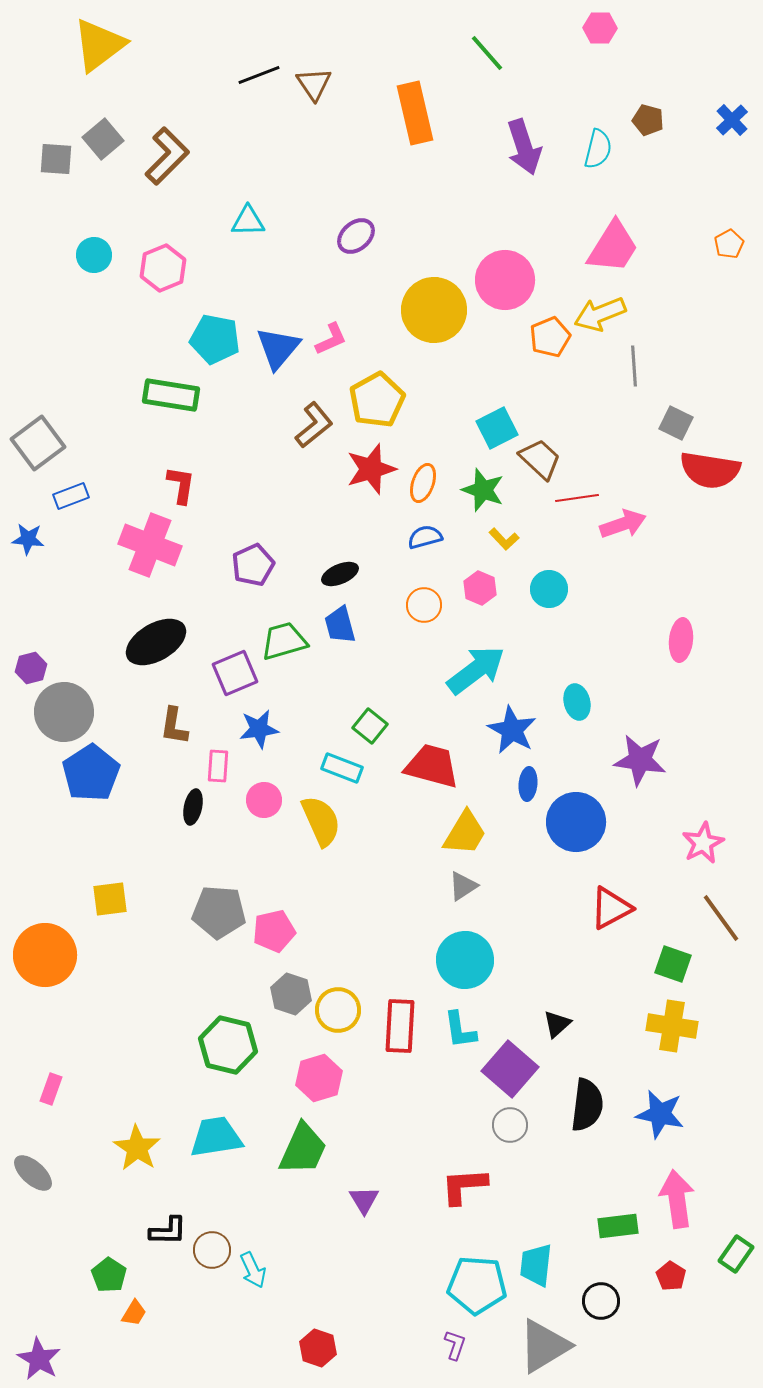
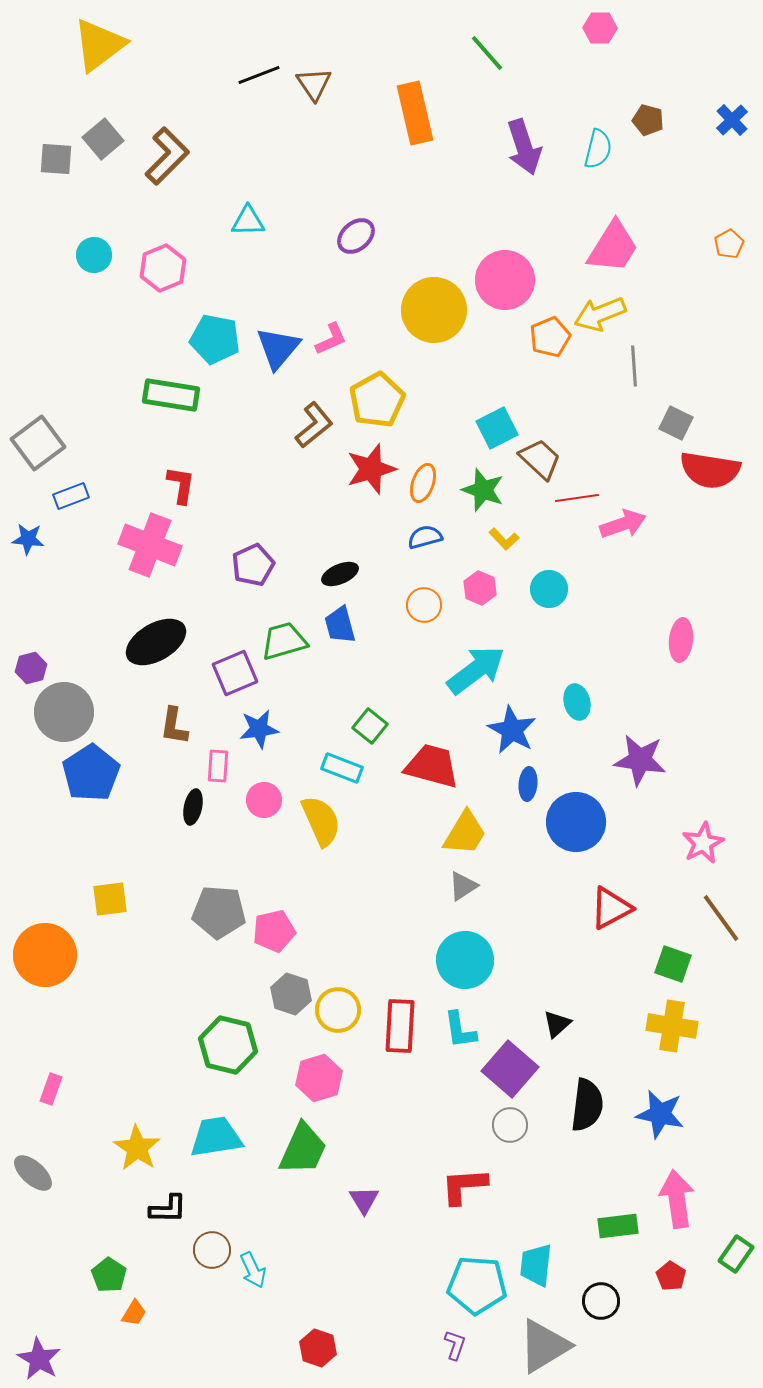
black L-shape at (168, 1231): moved 22 px up
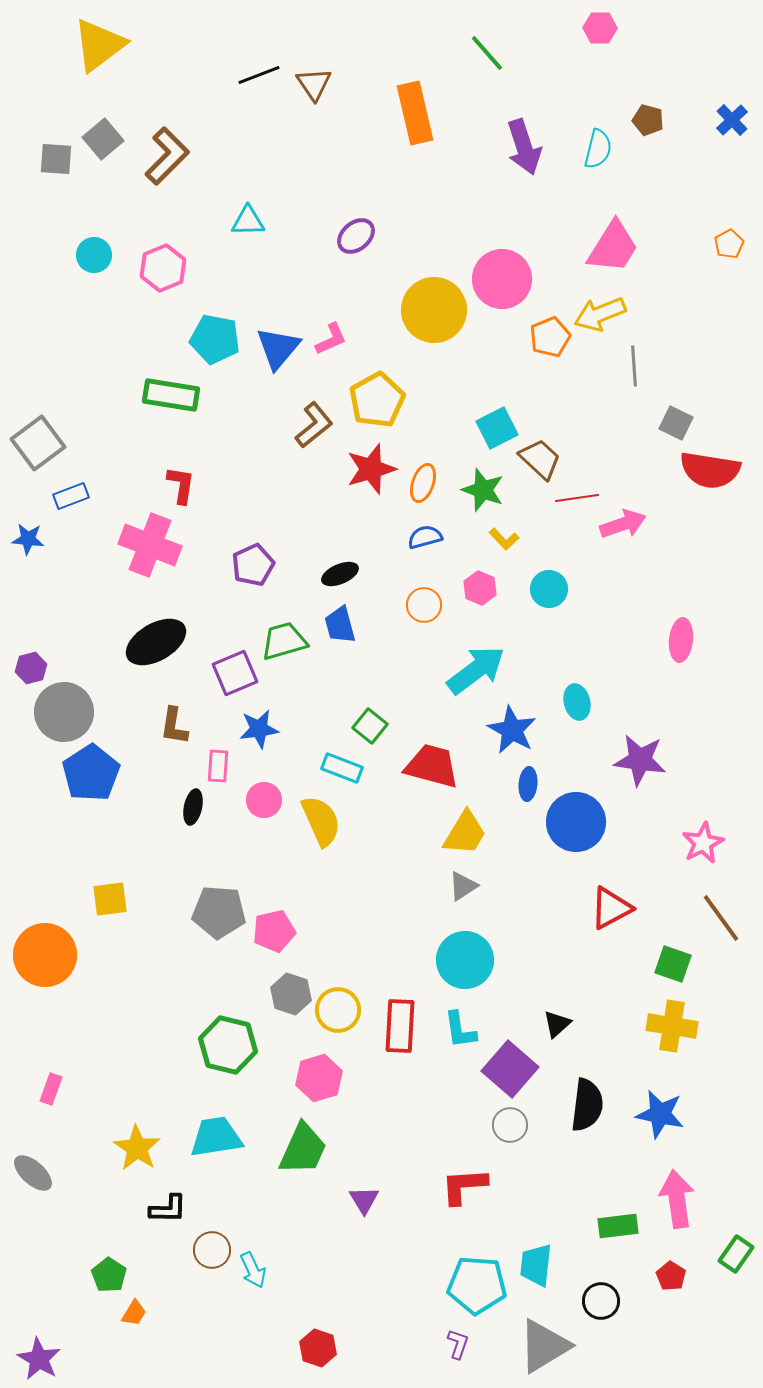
pink circle at (505, 280): moved 3 px left, 1 px up
purple L-shape at (455, 1345): moved 3 px right, 1 px up
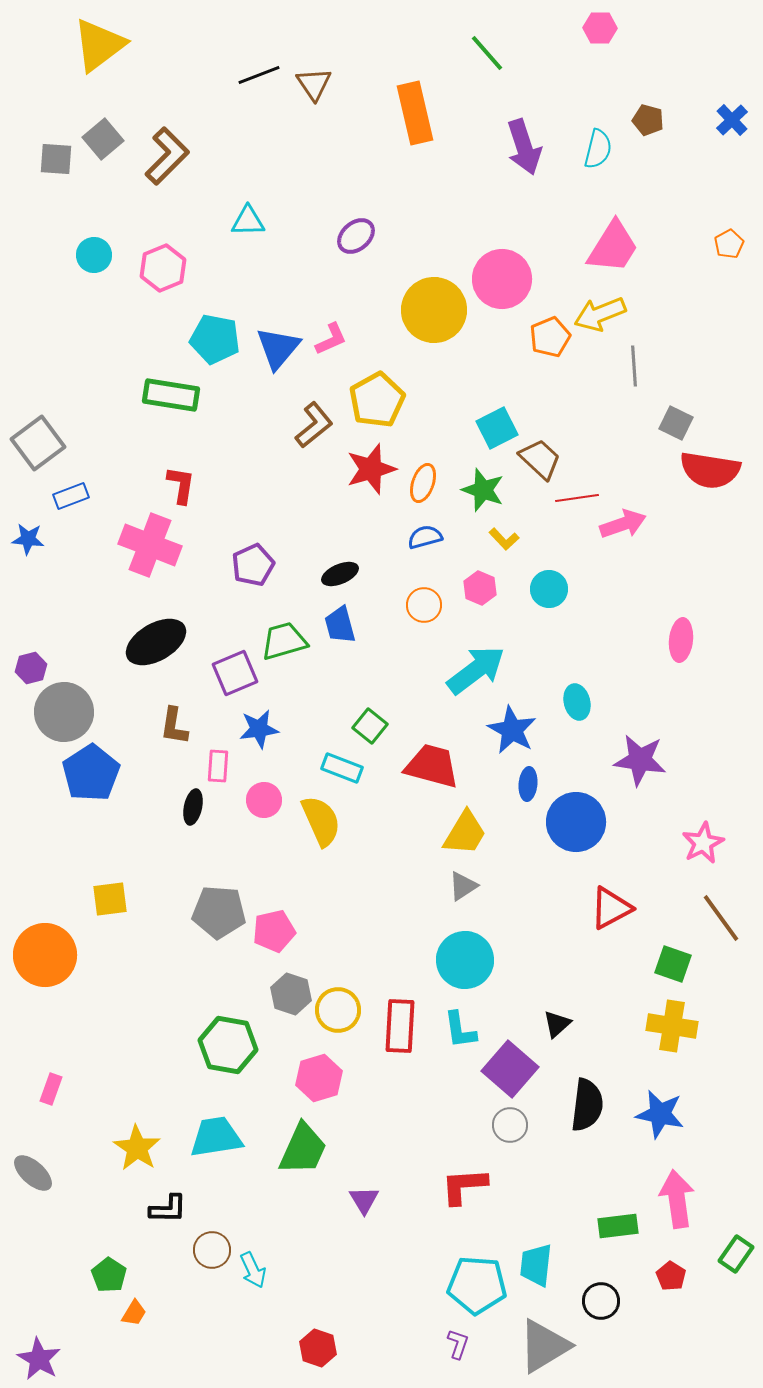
green hexagon at (228, 1045): rotated 4 degrees counterclockwise
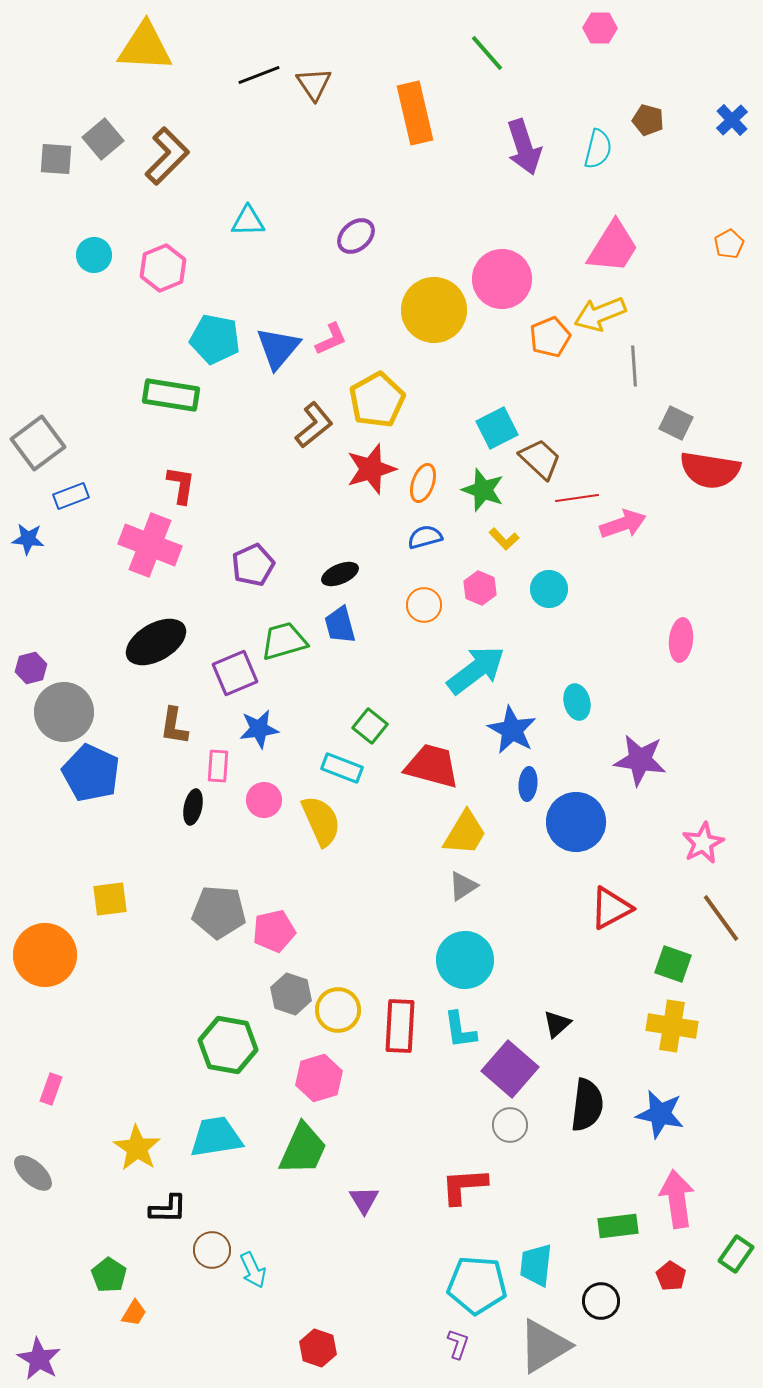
yellow triangle at (99, 45): moved 46 px right, 2 px down; rotated 40 degrees clockwise
blue pentagon at (91, 773): rotated 14 degrees counterclockwise
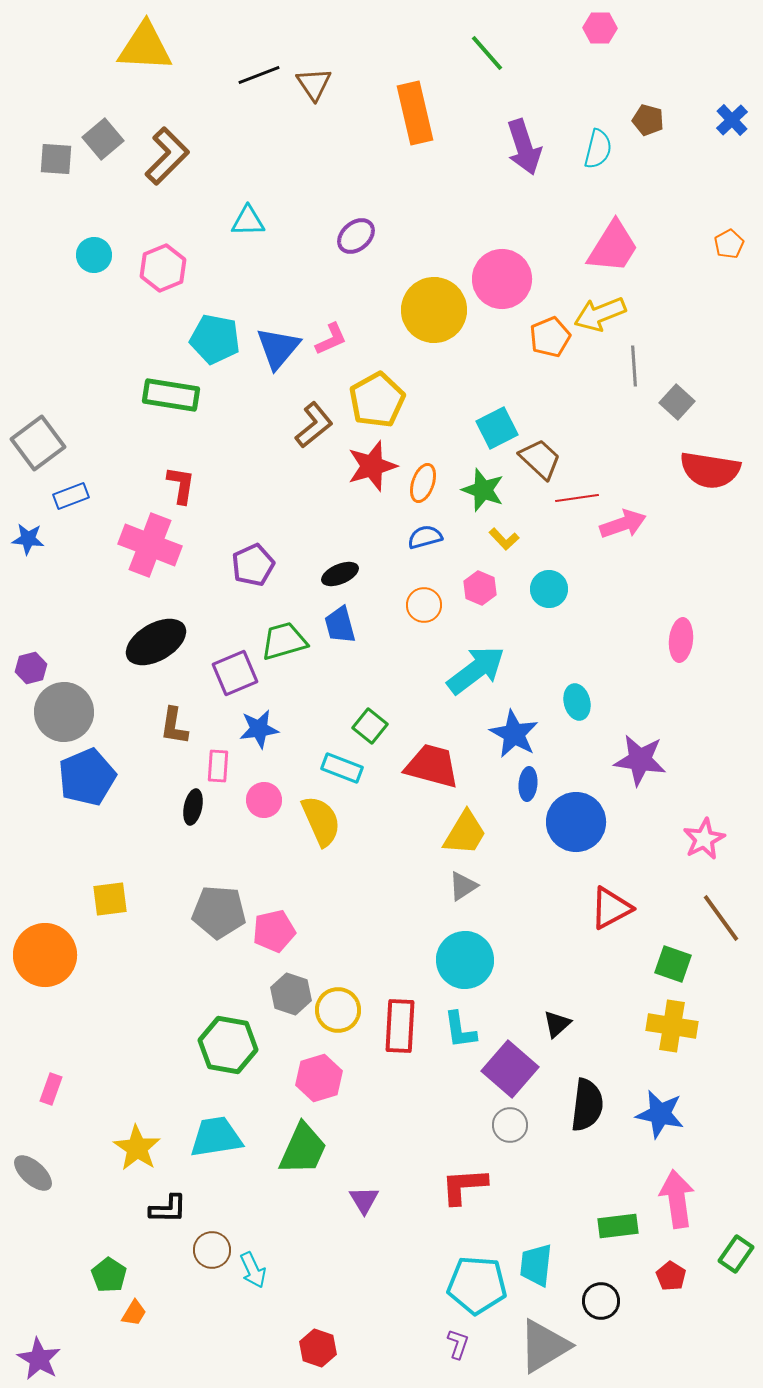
gray square at (676, 423): moved 1 px right, 21 px up; rotated 16 degrees clockwise
red star at (371, 469): moved 1 px right, 3 px up
blue star at (512, 730): moved 2 px right, 4 px down
blue pentagon at (91, 773): moved 4 px left, 4 px down; rotated 24 degrees clockwise
pink star at (703, 843): moved 1 px right, 4 px up
